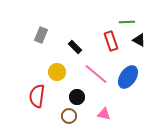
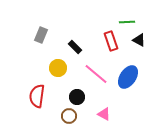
yellow circle: moved 1 px right, 4 px up
pink triangle: rotated 16 degrees clockwise
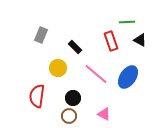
black triangle: moved 1 px right
black circle: moved 4 px left, 1 px down
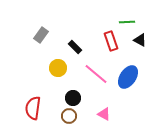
gray rectangle: rotated 14 degrees clockwise
red semicircle: moved 4 px left, 12 px down
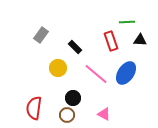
black triangle: rotated 24 degrees counterclockwise
blue ellipse: moved 2 px left, 4 px up
red semicircle: moved 1 px right
brown circle: moved 2 px left, 1 px up
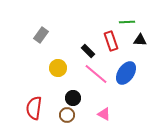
black rectangle: moved 13 px right, 4 px down
